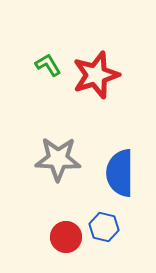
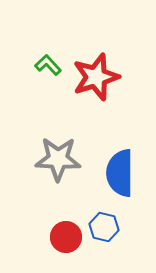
green L-shape: rotated 12 degrees counterclockwise
red star: moved 2 px down
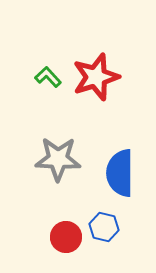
green L-shape: moved 12 px down
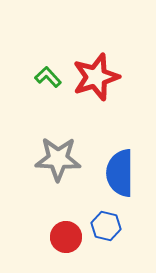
blue hexagon: moved 2 px right, 1 px up
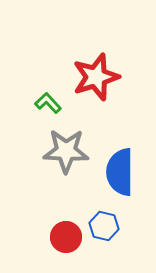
green L-shape: moved 26 px down
gray star: moved 8 px right, 8 px up
blue semicircle: moved 1 px up
blue hexagon: moved 2 px left
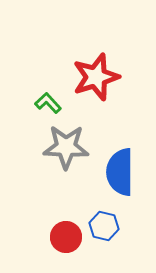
gray star: moved 4 px up
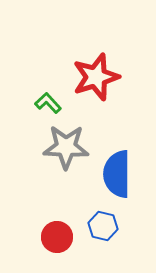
blue semicircle: moved 3 px left, 2 px down
blue hexagon: moved 1 px left
red circle: moved 9 px left
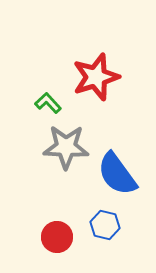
blue semicircle: rotated 36 degrees counterclockwise
blue hexagon: moved 2 px right, 1 px up
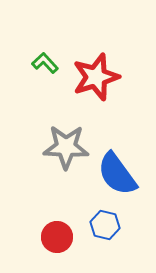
green L-shape: moved 3 px left, 40 px up
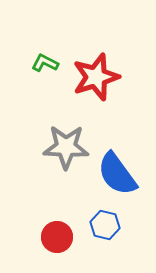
green L-shape: rotated 20 degrees counterclockwise
